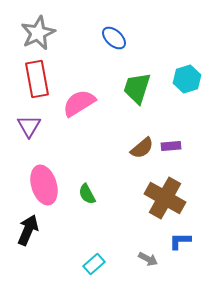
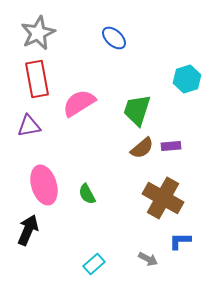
green trapezoid: moved 22 px down
purple triangle: rotated 50 degrees clockwise
brown cross: moved 2 px left
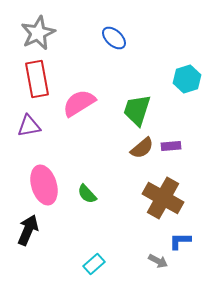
green semicircle: rotated 15 degrees counterclockwise
gray arrow: moved 10 px right, 2 px down
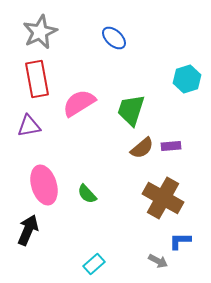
gray star: moved 2 px right, 1 px up
green trapezoid: moved 6 px left
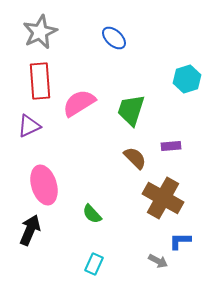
red rectangle: moved 3 px right, 2 px down; rotated 6 degrees clockwise
purple triangle: rotated 15 degrees counterclockwise
brown semicircle: moved 7 px left, 10 px down; rotated 95 degrees counterclockwise
green semicircle: moved 5 px right, 20 px down
black arrow: moved 2 px right
cyan rectangle: rotated 25 degrees counterclockwise
